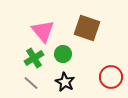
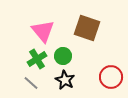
green circle: moved 2 px down
green cross: moved 3 px right, 1 px down
black star: moved 2 px up
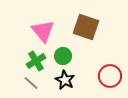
brown square: moved 1 px left, 1 px up
green cross: moved 1 px left, 2 px down
red circle: moved 1 px left, 1 px up
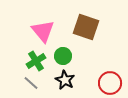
red circle: moved 7 px down
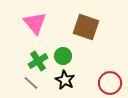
pink triangle: moved 8 px left, 8 px up
green cross: moved 2 px right
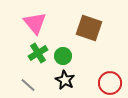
brown square: moved 3 px right, 1 px down
green cross: moved 8 px up
gray line: moved 3 px left, 2 px down
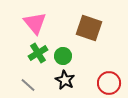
red circle: moved 1 px left
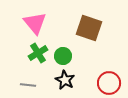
gray line: rotated 35 degrees counterclockwise
